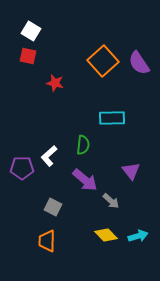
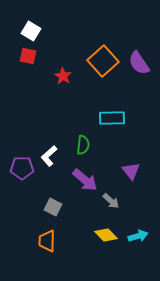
red star: moved 8 px right, 7 px up; rotated 18 degrees clockwise
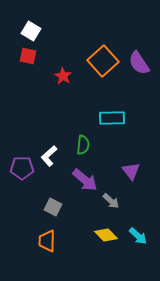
cyan arrow: rotated 60 degrees clockwise
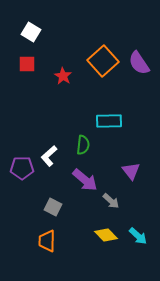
white square: moved 1 px down
red square: moved 1 px left, 8 px down; rotated 12 degrees counterclockwise
cyan rectangle: moved 3 px left, 3 px down
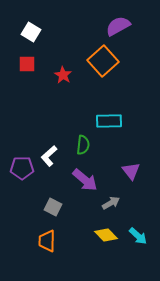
purple semicircle: moved 21 px left, 37 px up; rotated 95 degrees clockwise
red star: moved 1 px up
gray arrow: moved 2 px down; rotated 72 degrees counterclockwise
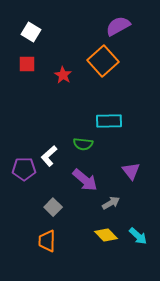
green semicircle: moved 1 px up; rotated 90 degrees clockwise
purple pentagon: moved 2 px right, 1 px down
gray square: rotated 18 degrees clockwise
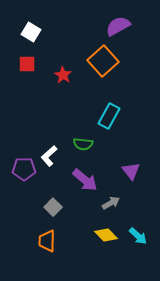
cyan rectangle: moved 5 px up; rotated 60 degrees counterclockwise
